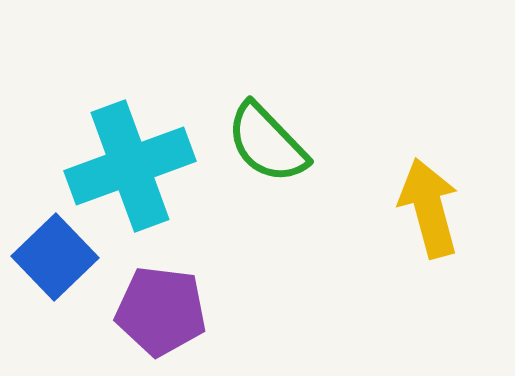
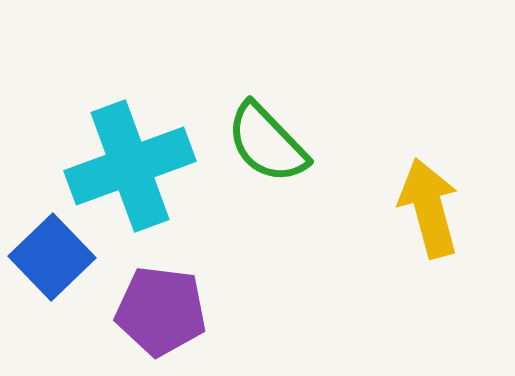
blue square: moved 3 px left
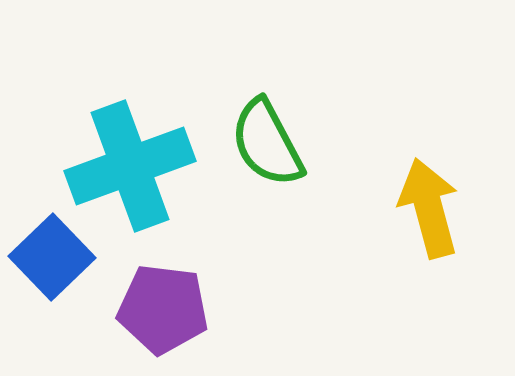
green semicircle: rotated 16 degrees clockwise
purple pentagon: moved 2 px right, 2 px up
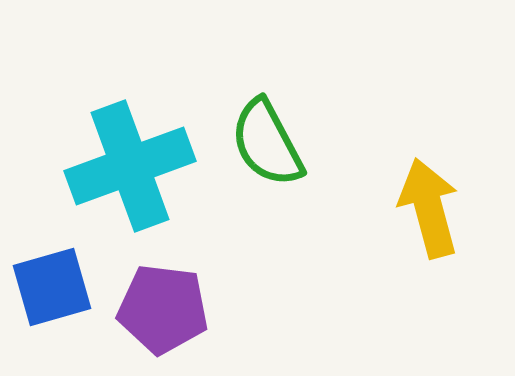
blue square: moved 30 px down; rotated 28 degrees clockwise
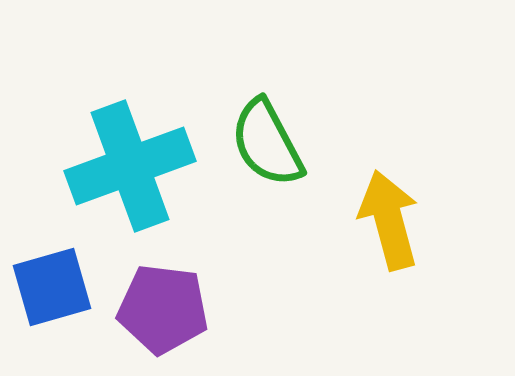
yellow arrow: moved 40 px left, 12 px down
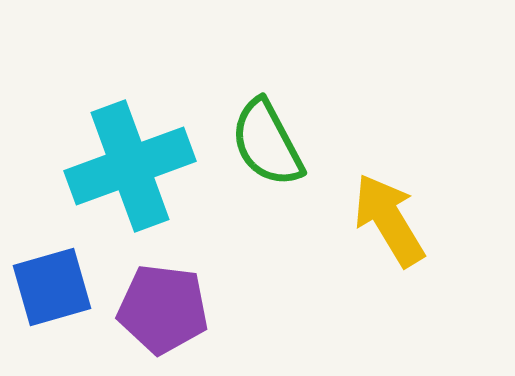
yellow arrow: rotated 16 degrees counterclockwise
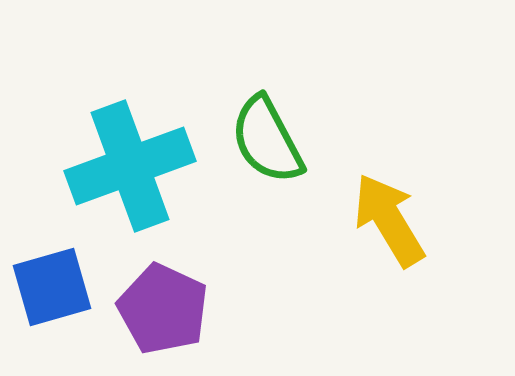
green semicircle: moved 3 px up
purple pentagon: rotated 18 degrees clockwise
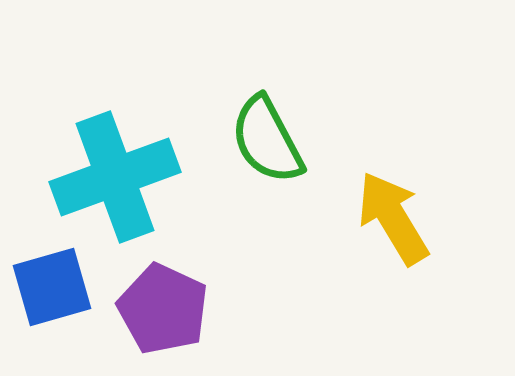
cyan cross: moved 15 px left, 11 px down
yellow arrow: moved 4 px right, 2 px up
